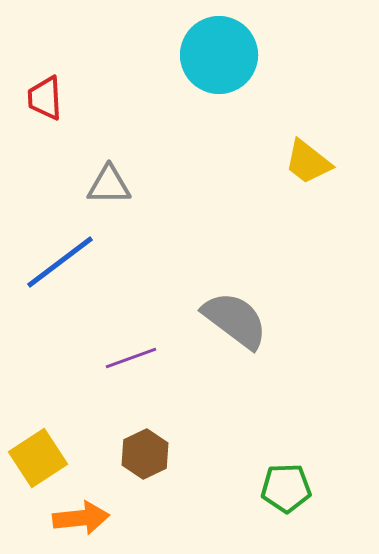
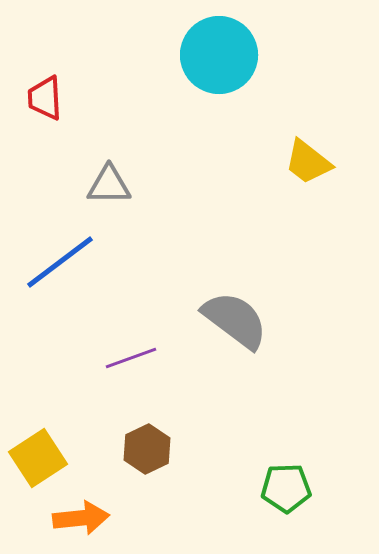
brown hexagon: moved 2 px right, 5 px up
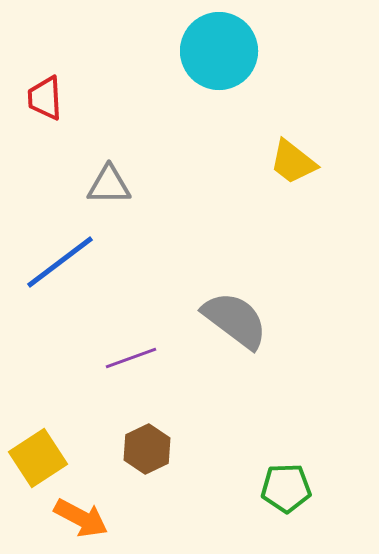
cyan circle: moved 4 px up
yellow trapezoid: moved 15 px left
orange arrow: rotated 34 degrees clockwise
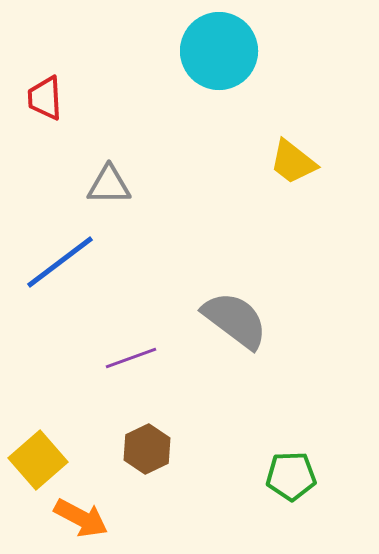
yellow square: moved 2 px down; rotated 8 degrees counterclockwise
green pentagon: moved 5 px right, 12 px up
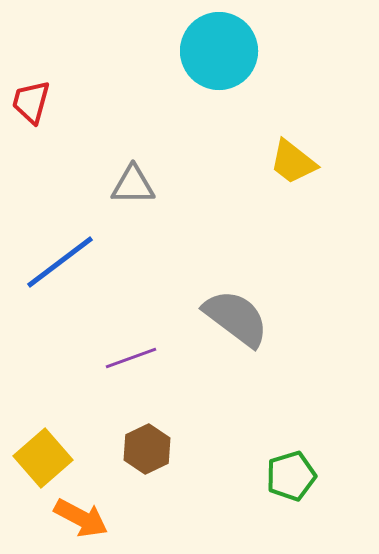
red trapezoid: moved 14 px left, 4 px down; rotated 18 degrees clockwise
gray triangle: moved 24 px right
gray semicircle: moved 1 px right, 2 px up
yellow square: moved 5 px right, 2 px up
green pentagon: rotated 15 degrees counterclockwise
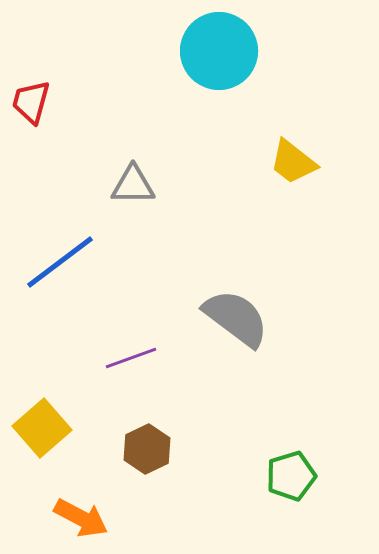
yellow square: moved 1 px left, 30 px up
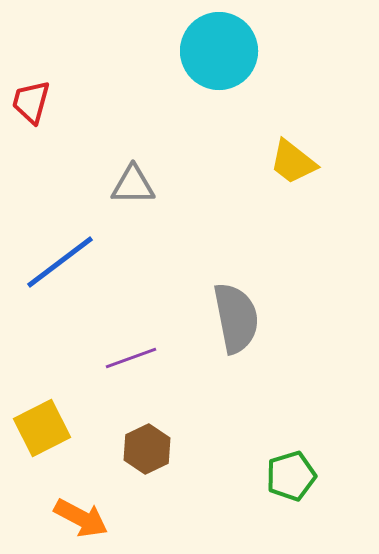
gray semicircle: rotated 42 degrees clockwise
yellow square: rotated 14 degrees clockwise
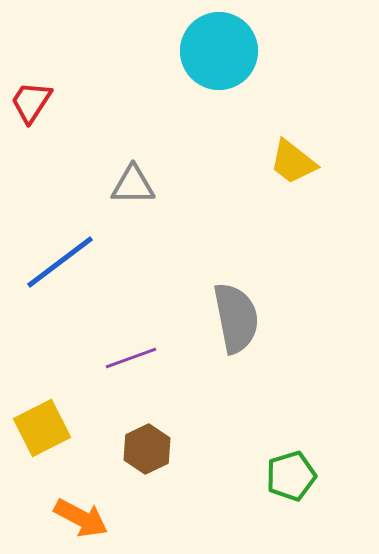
red trapezoid: rotated 18 degrees clockwise
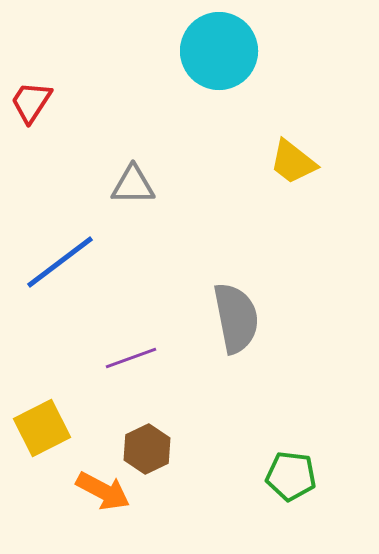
green pentagon: rotated 24 degrees clockwise
orange arrow: moved 22 px right, 27 px up
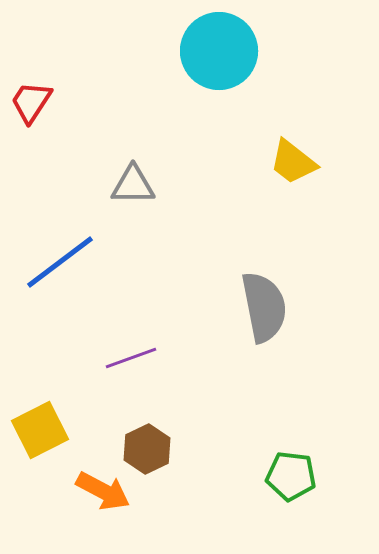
gray semicircle: moved 28 px right, 11 px up
yellow square: moved 2 px left, 2 px down
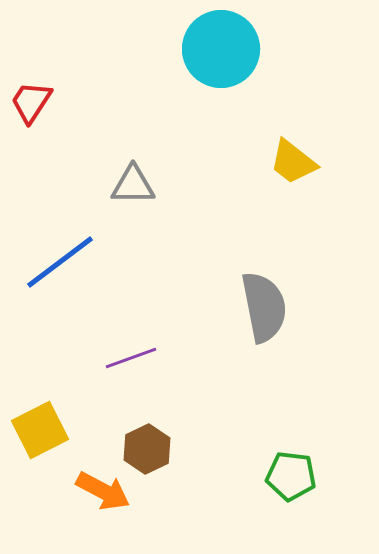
cyan circle: moved 2 px right, 2 px up
